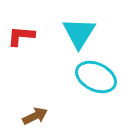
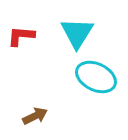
cyan triangle: moved 2 px left
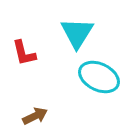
red L-shape: moved 3 px right, 17 px down; rotated 108 degrees counterclockwise
cyan ellipse: moved 3 px right
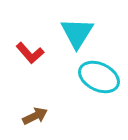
red L-shape: moved 6 px right; rotated 28 degrees counterclockwise
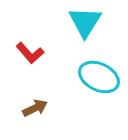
cyan triangle: moved 8 px right, 11 px up
brown arrow: moved 8 px up
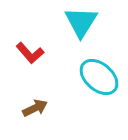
cyan triangle: moved 4 px left
cyan ellipse: rotated 15 degrees clockwise
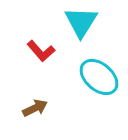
red L-shape: moved 11 px right, 2 px up
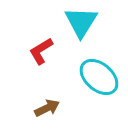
red L-shape: rotated 100 degrees clockwise
brown arrow: moved 12 px right
